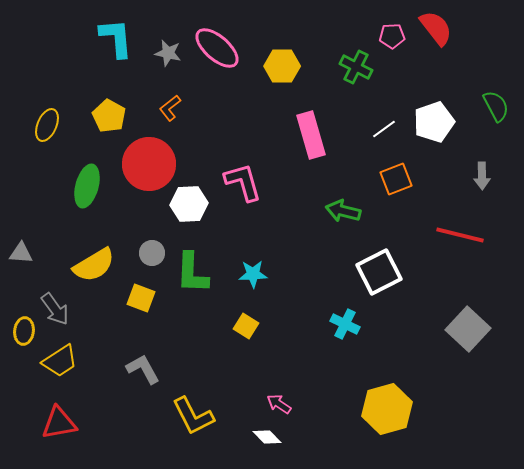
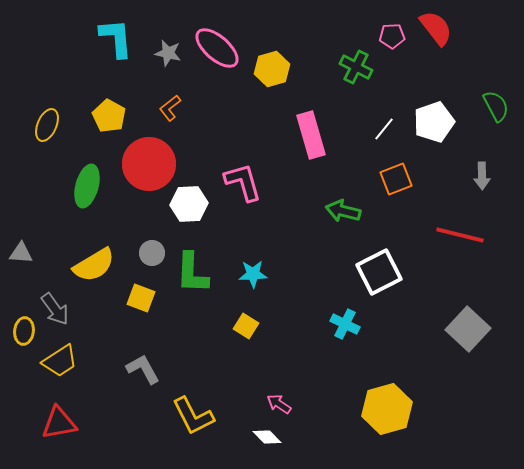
yellow hexagon at (282, 66): moved 10 px left, 3 px down; rotated 16 degrees counterclockwise
white line at (384, 129): rotated 15 degrees counterclockwise
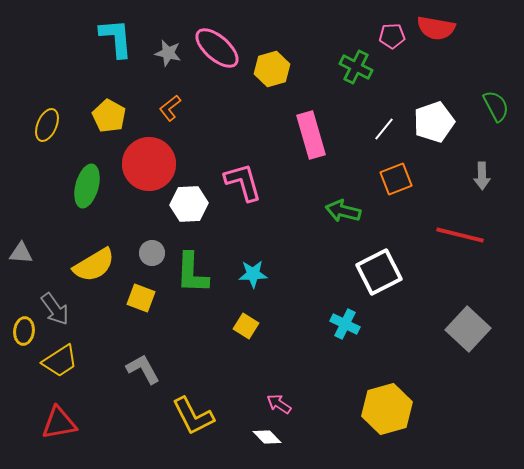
red semicircle at (436, 28): rotated 138 degrees clockwise
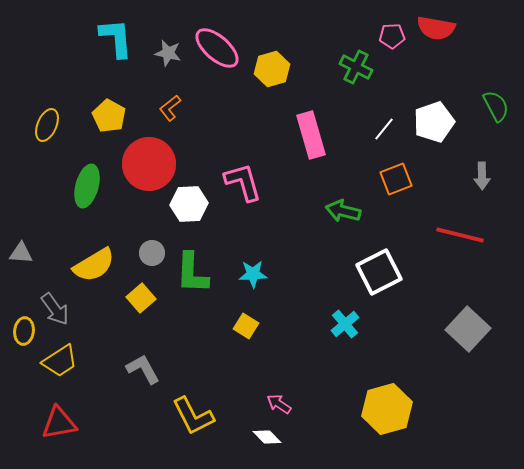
yellow square at (141, 298): rotated 28 degrees clockwise
cyan cross at (345, 324): rotated 24 degrees clockwise
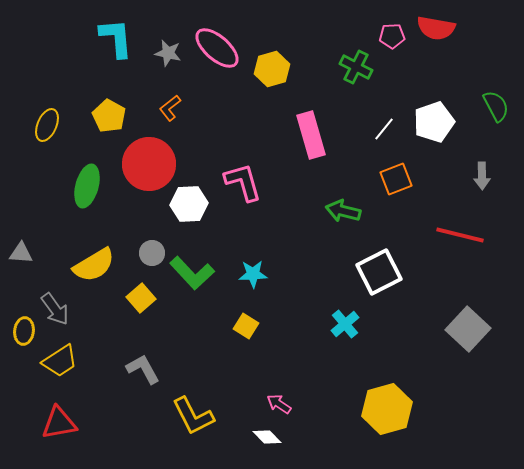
green L-shape at (192, 273): rotated 45 degrees counterclockwise
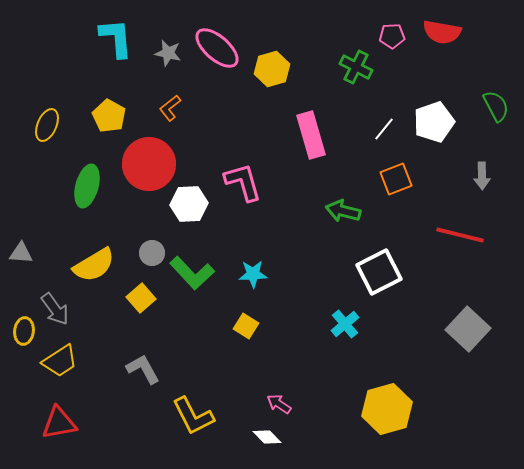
red semicircle at (436, 28): moved 6 px right, 4 px down
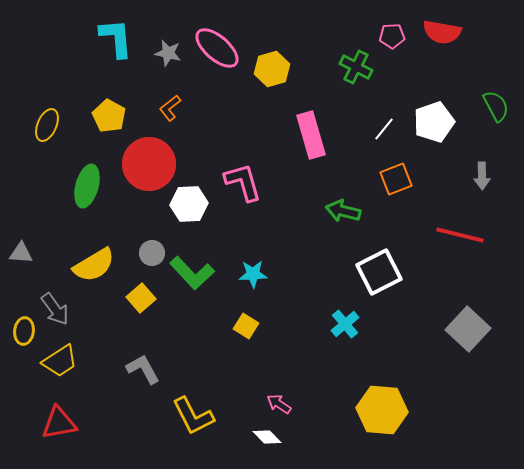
yellow hexagon at (387, 409): moved 5 px left, 1 px down; rotated 21 degrees clockwise
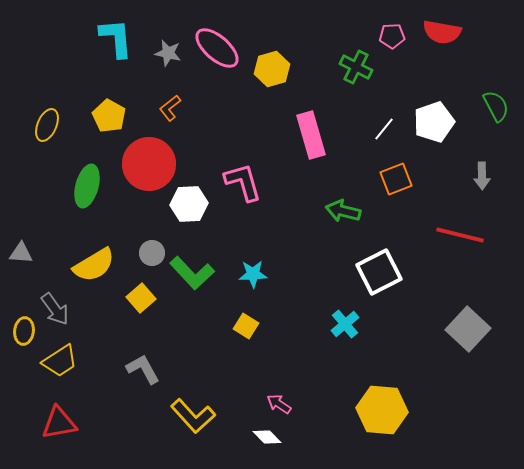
yellow L-shape at (193, 416): rotated 15 degrees counterclockwise
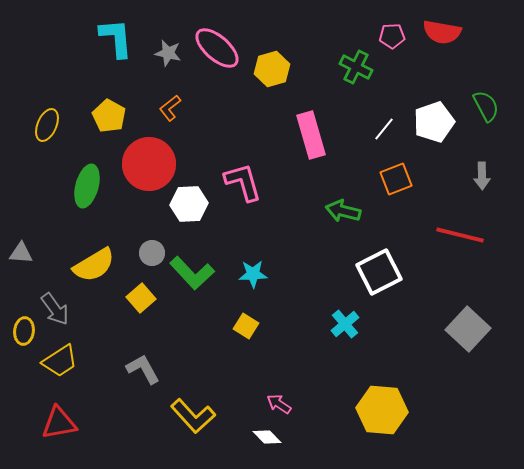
green semicircle at (496, 106): moved 10 px left
